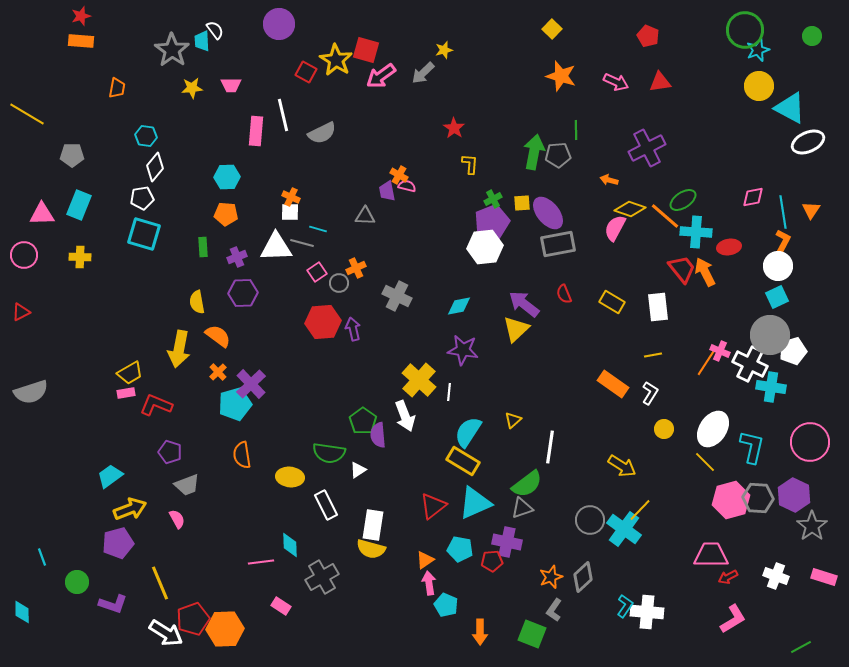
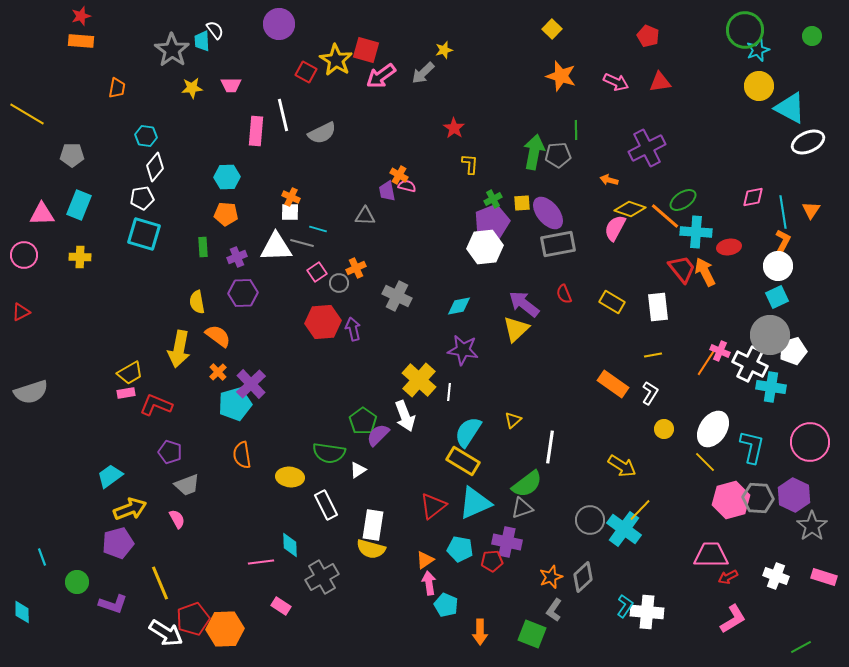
purple semicircle at (378, 435): rotated 50 degrees clockwise
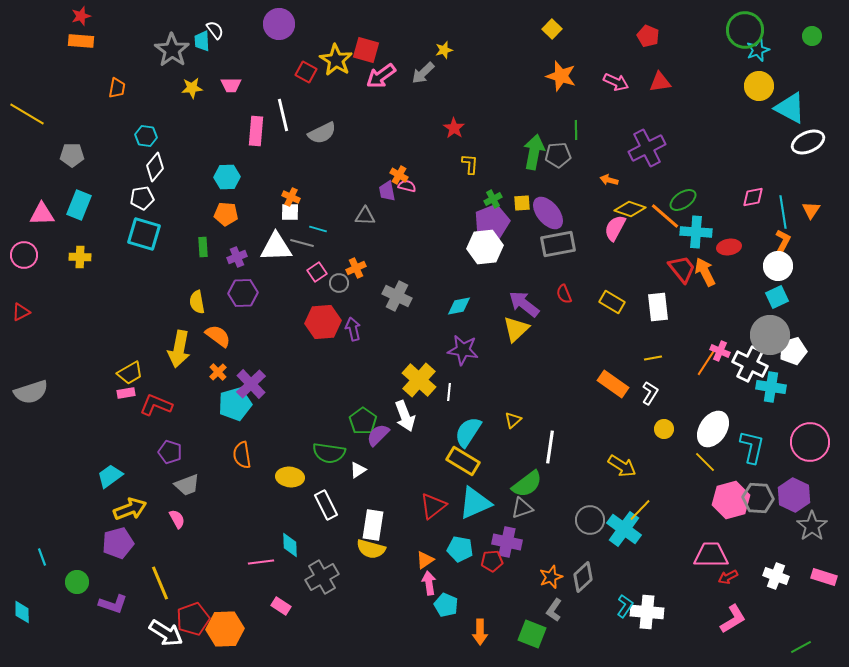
yellow line at (653, 355): moved 3 px down
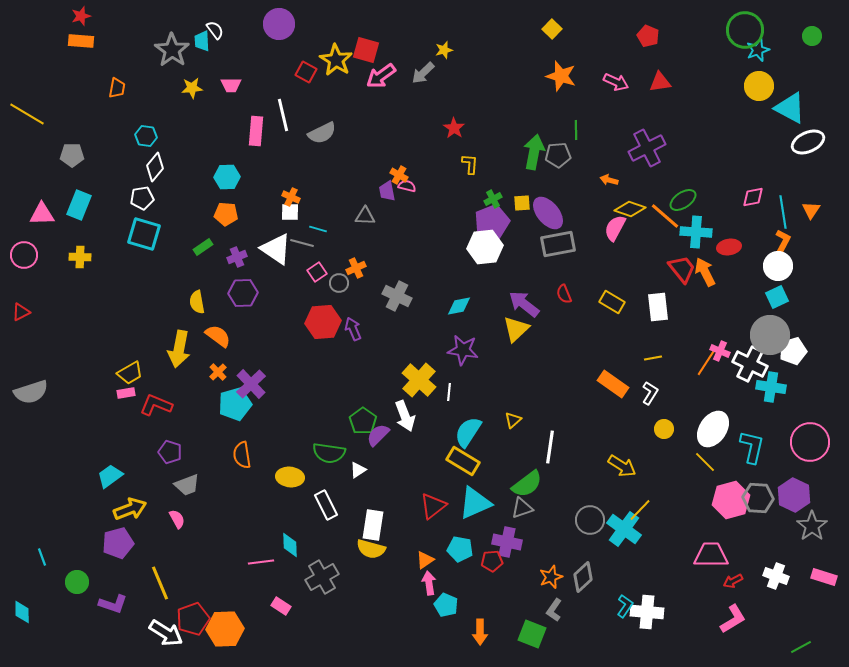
green rectangle at (203, 247): rotated 60 degrees clockwise
white triangle at (276, 247): moved 2 px down; rotated 36 degrees clockwise
purple arrow at (353, 329): rotated 10 degrees counterclockwise
red arrow at (728, 577): moved 5 px right, 4 px down
